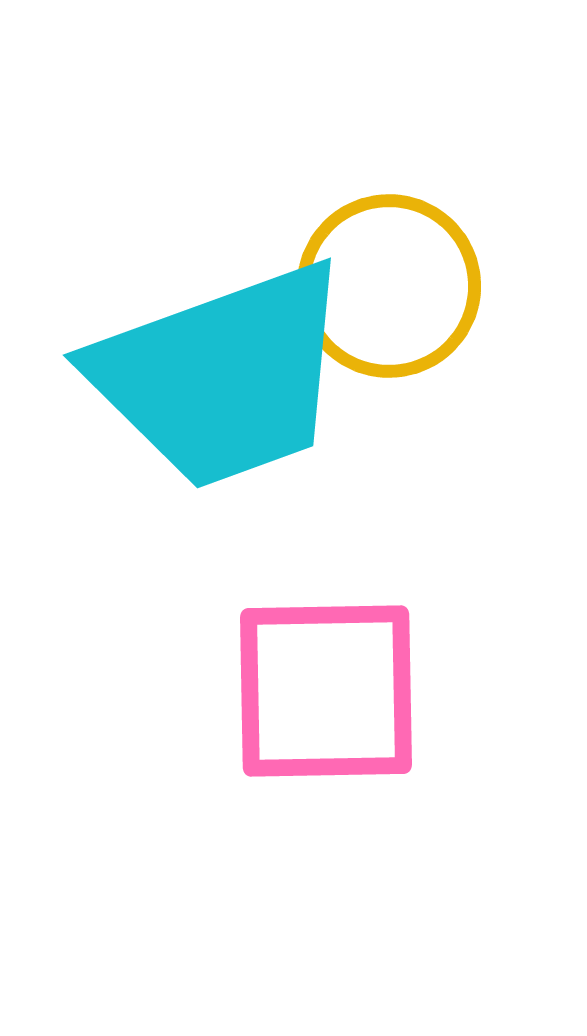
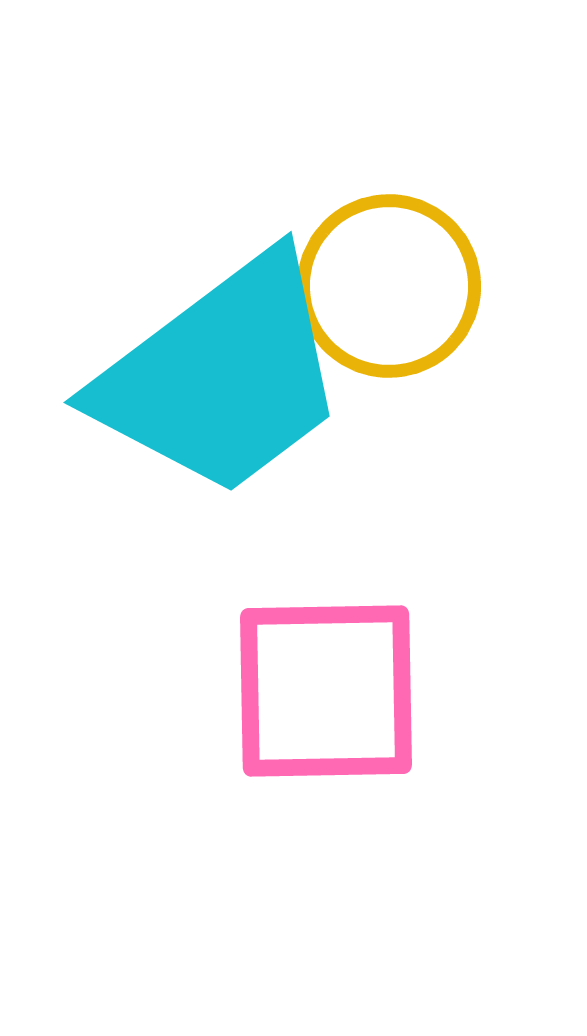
cyan trapezoid: rotated 17 degrees counterclockwise
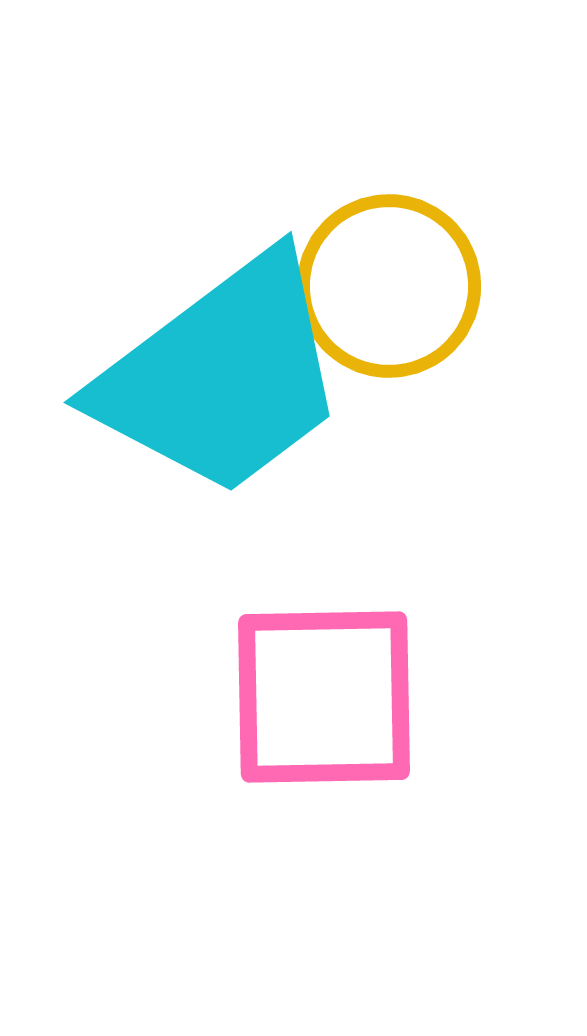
pink square: moved 2 px left, 6 px down
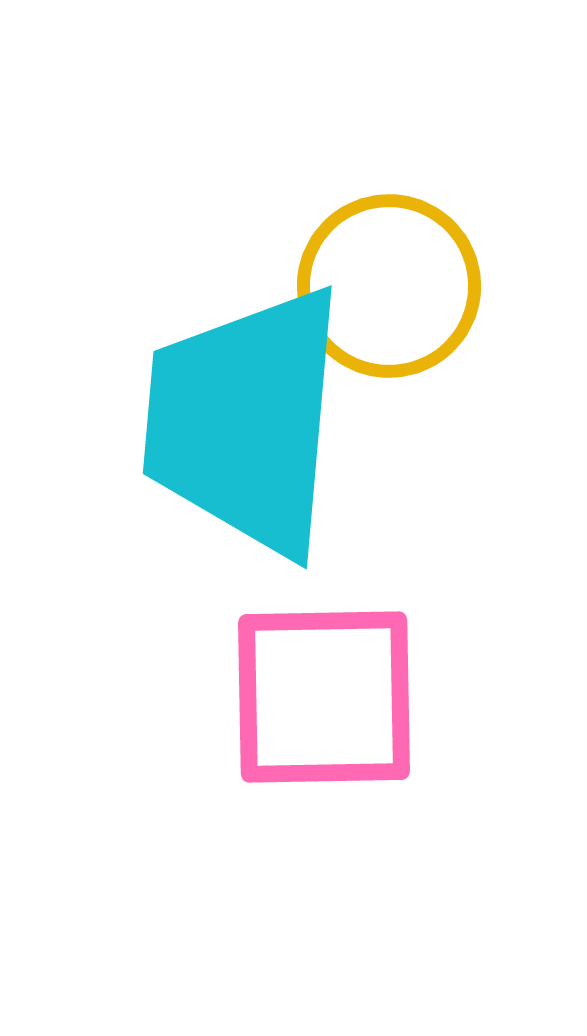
cyan trapezoid: moved 23 px right, 45 px down; rotated 132 degrees clockwise
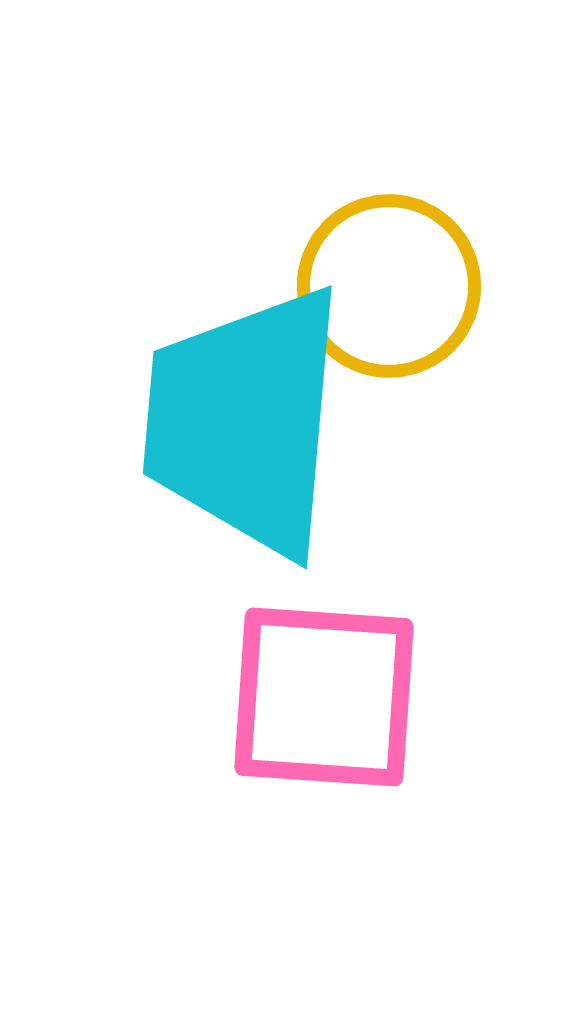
pink square: rotated 5 degrees clockwise
